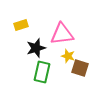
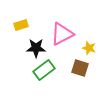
pink triangle: rotated 20 degrees counterclockwise
black star: rotated 18 degrees clockwise
yellow star: moved 21 px right, 8 px up
green rectangle: moved 2 px right, 2 px up; rotated 40 degrees clockwise
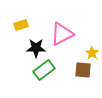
yellow star: moved 3 px right, 5 px down; rotated 16 degrees clockwise
brown square: moved 3 px right, 2 px down; rotated 12 degrees counterclockwise
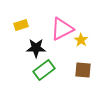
pink triangle: moved 5 px up
yellow star: moved 11 px left, 13 px up
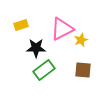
yellow star: rotated 16 degrees clockwise
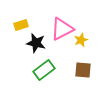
black star: moved 5 px up; rotated 12 degrees clockwise
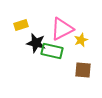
green rectangle: moved 8 px right, 19 px up; rotated 50 degrees clockwise
